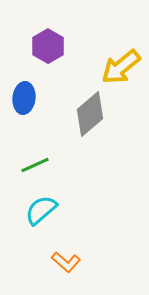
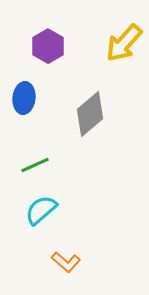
yellow arrow: moved 3 px right, 24 px up; rotated 9 degrees counterclockwise
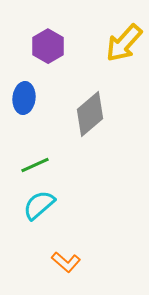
cyan semicircle: moved 2 px left, 5 px up
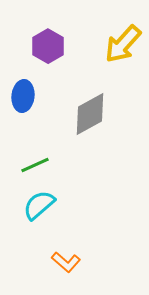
yellow arrow: moved 1 px left, 1 px down
blue ellipse: moved 1 px left, 2 px up
gray diamond: rotated 12 degrees clockwise
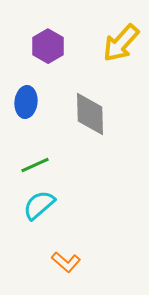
yellow arrow: moved 2 px left, 1 px up
blue ellipse: moved 3 px right, 6 px down
gray diamond: rotated 63 degrees counterclockwise
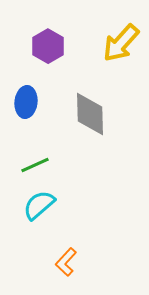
orange L-shape: rotated 92 degrees clockwise
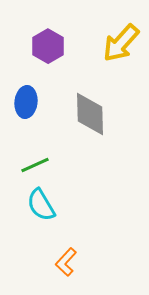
cyan semicircle: moved 2 px right; rotated 80 degrees counterclockwise
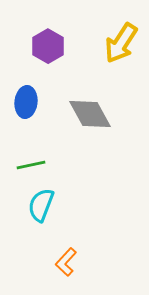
yellow arrow: rotated 9 degrees counterclockwise
gray diamond: rotated 27 degrees counterclockwise
green line: moved 4 px left; rotated 12 degrees clockwise
cyan semicircle: rotated 52 degrees clockwise
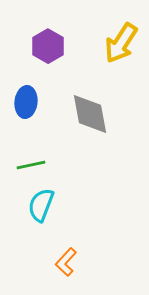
gray diamond: rotated 18 degrees clockwise
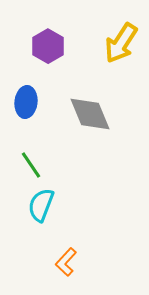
gray diamond: rotated 12 degrees counterclockwise
green line: rotated 68 degrees clockwise
